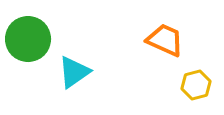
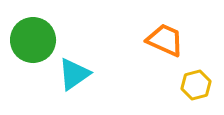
green circle: moved 5 px right, 1 px down
cyan triangle: moved 2 px down
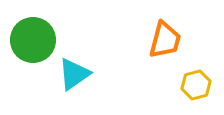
orange trapezoid: rotated 81 degrees clockwise
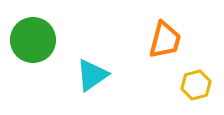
cyan triangle: moved 18 px right, 1 px down
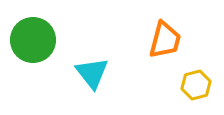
cyan triangle: moved 2 px up; rotated 33 degrees counterclockwise
